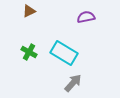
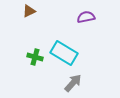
green cross: moved 6 px right, 5 px down; rotated 14 degrees counterclockwise
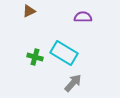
purple semicircle: moved 3 px left; rotated 12 degrees clockwise
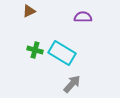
cyan rectangle: moved 2 px left
green cross: moved 7 px up
gray arrow: moved 1 px left, 1 px down
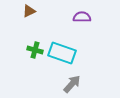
purple semicircle: moved 1 px left
cyan rectangle: rotated 12 degrees counterclockwise
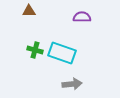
brown triangle: rotated 24 degrees clockwise
gray arrow: rotated 42 degrees clockwise
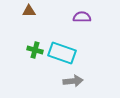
gray arrow: moved 1 px right, 3 px up
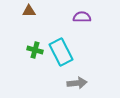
cyan rectangle: moved 1 px left, 1 px up; rotated 44 degrees clockwise
gray arrow: moved 4 px right, 2 px down
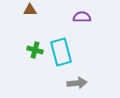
brown triangle: moved 1 px right, 1 px up
cyan rectangle: rotated 12 degrees clockwise
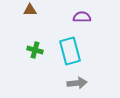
cyan rectangle: moved 9 px right, 1 px up
